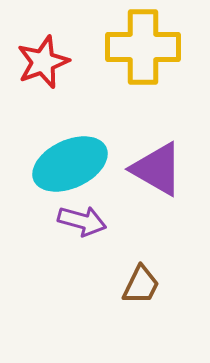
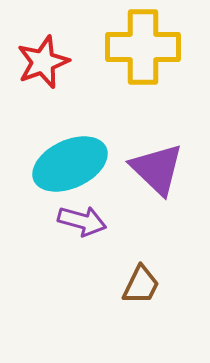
purple triangle: rotated 14 degrees clockwise
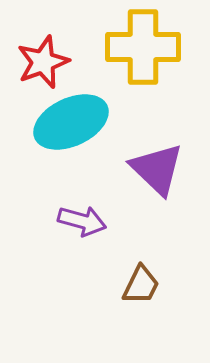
cyan ellipse: moved 1 px right, 42 px up
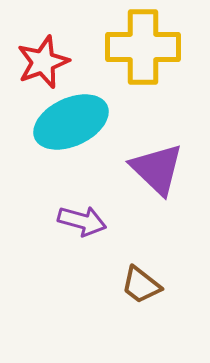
brown trapezoid: rotated 102 degrees clockwise
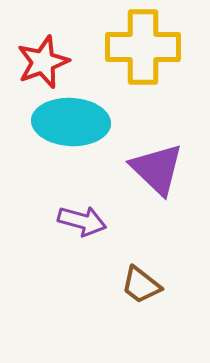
cyan ellipse: rotated 28 degrees clockwise
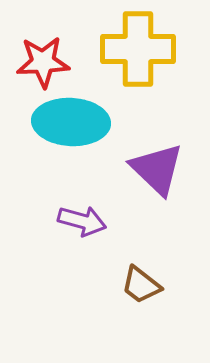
yellow cross: moved 5 px left, 2 px down
red star: rotated 18 degrees clockwise
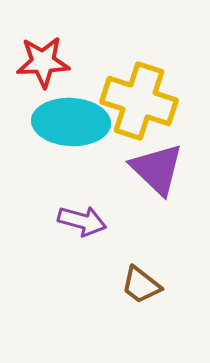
yellow cross: moved 1 px right, 52 px down; rotated 18 degrees clockwise
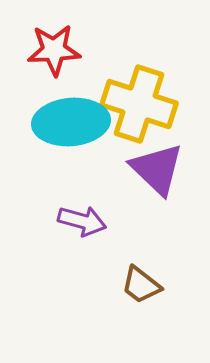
red star: moved 11 px right, 12 px up
yellow cross: moved 3 px down
cyan ellipse: rotated 8 degrees counterclockwise
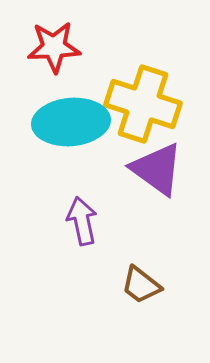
red star: moved 3 px up
yellow cross: moved 4 px right
purple triangle: rotated 8 degrees counterclockwise
purple arrow: rotated 117 degrees counterclockwise
